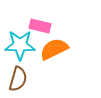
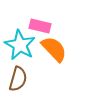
cyan star: rotated 28 degrees clockwise
orange semicircle: rotated 72 degrees clockwise
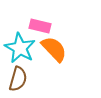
cyan star: moved 3 px down
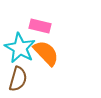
orange semicircle: moved 8 px left, 4 px down
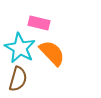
pink rectangle: moved 1 px left, 3 px up
orange semicircle: moved 6 px right
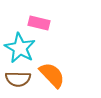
orange semicircle: moved 22 px down
brown semicircle: rotated 75 degrees clockwise
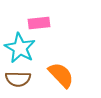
pink rectangle: rotated 20 degrees counterclockwise
orange semicircle: moved 9 px right
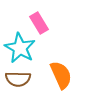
pink rectangle: rotated 65 degrees clockwise
orange semicircle: rotated 20 degrees clockwise
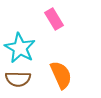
pink rectangle: moved 15 px right, 4 px up
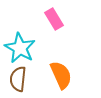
brown semicircle: rotated 95 degrees clockwise
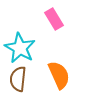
orange semicircle: moved 2 px left
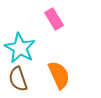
brown semicircle: rotated 25 degrees counterclockwise
